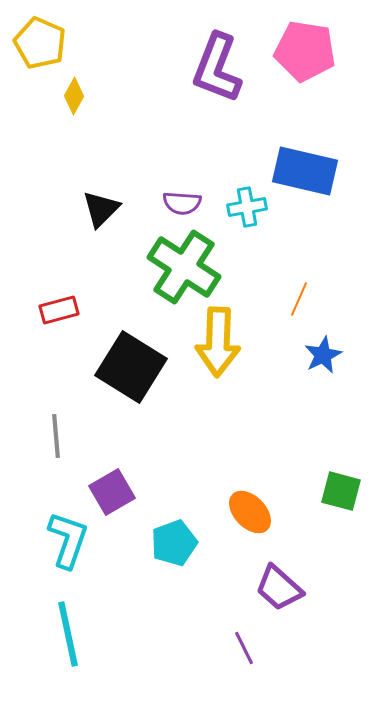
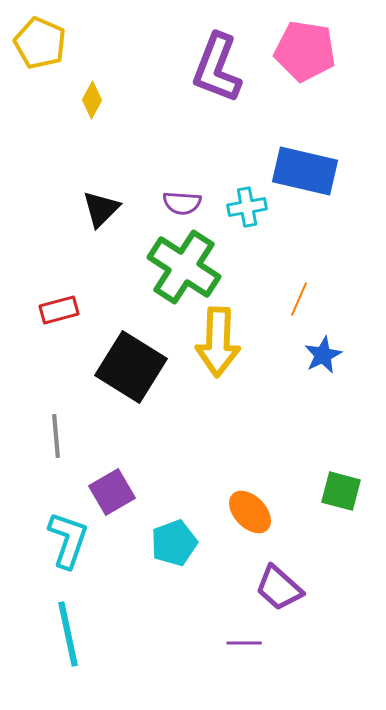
yellow diamond: moved 18 px right, 4 px down
purple line: moved 5 px up; rotated 64 degrees counterclockwise
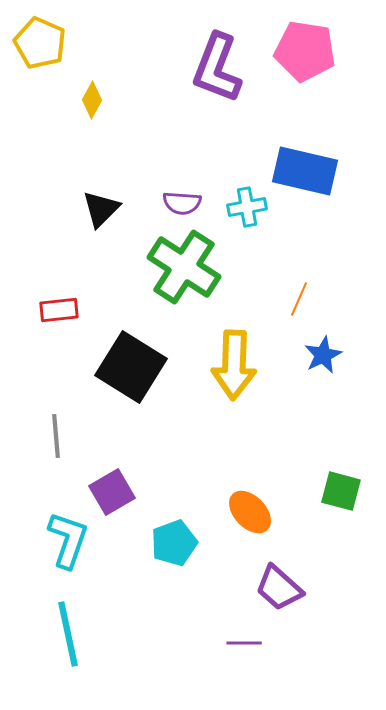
red rectangle: rotated 9 degrees clockwise
yellow arrow: moved 16 px right, 23 px down
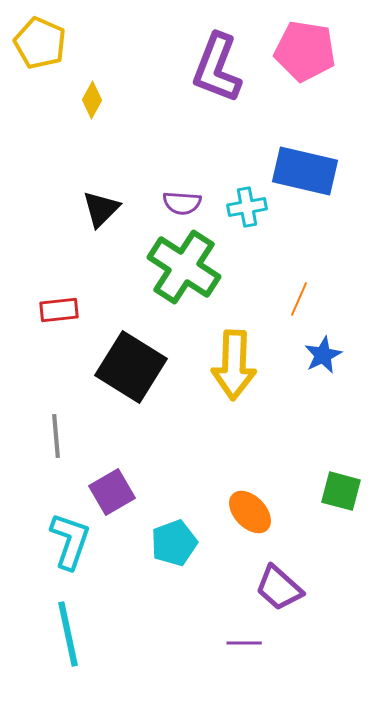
cyan L-shape: moved 2 px right, 1 px down
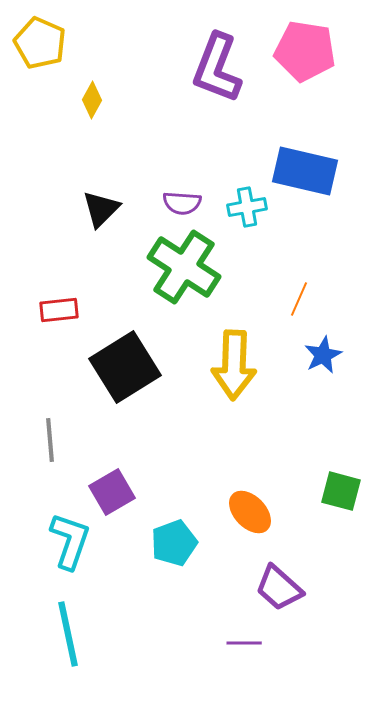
black square: moved 6 px left; rotated 26 degrees clockwise
gray line: moved 6 px left, 4 px down
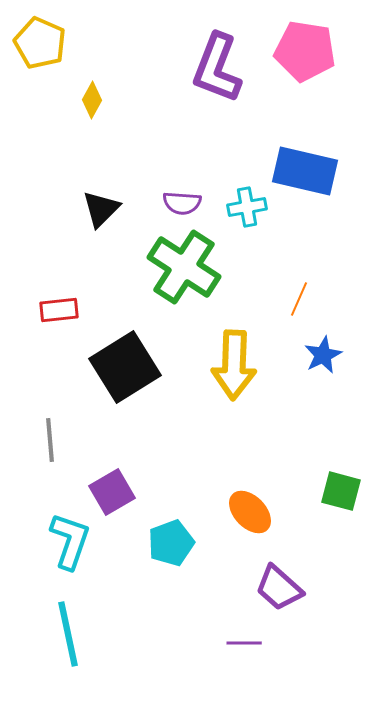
cyan pentagon: moved 3 px left
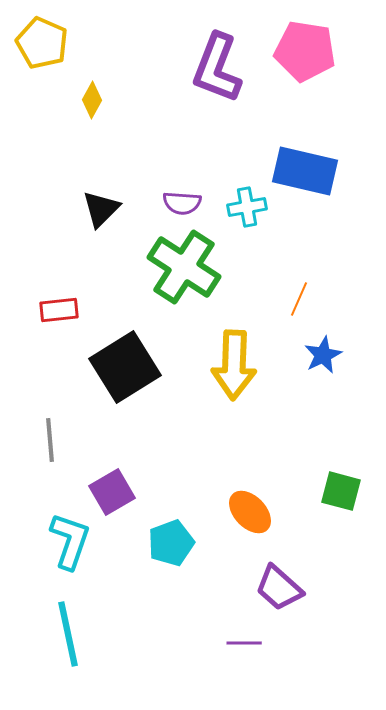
yellow pentagon: moved 2 px right
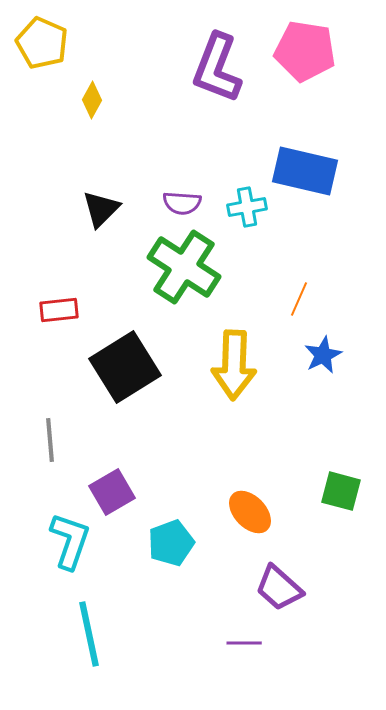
cyan line: moved 21 px right
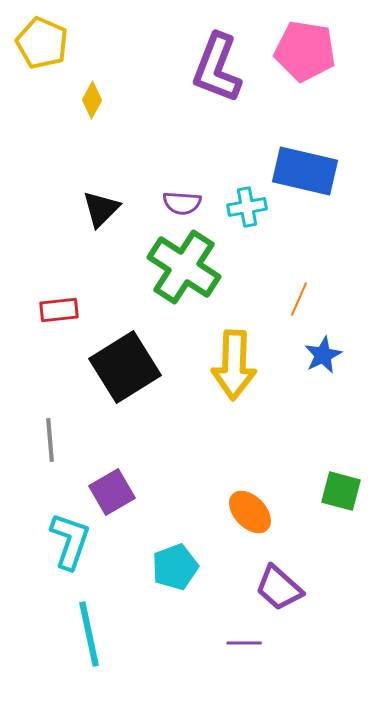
cyan pentagon: moved 4 px right, 24 px down
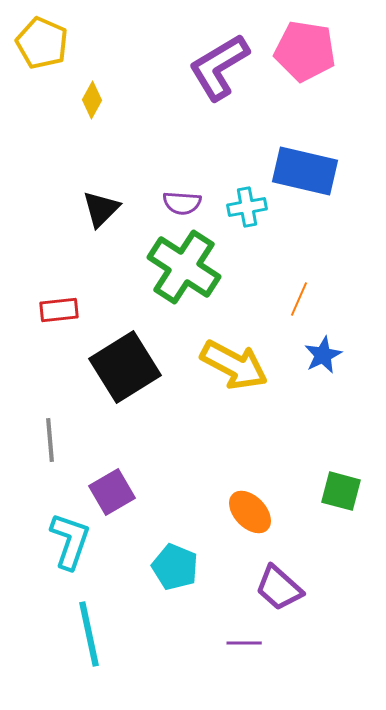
purple L-shape: moved 2 px right, 1 px up; rotated 38 degrees clockwise
yellow arrow: rotated 64 degrees counterclockwise
cyan pentagon: rotated 30 degrees counterclockwise
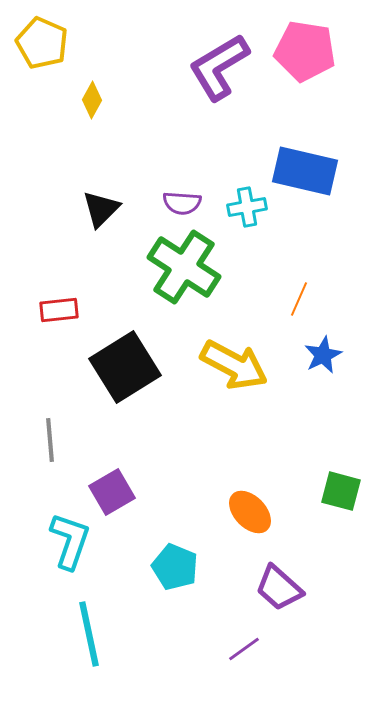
purple line: moved 6 px down; rotated 36 degrees counterclockwise
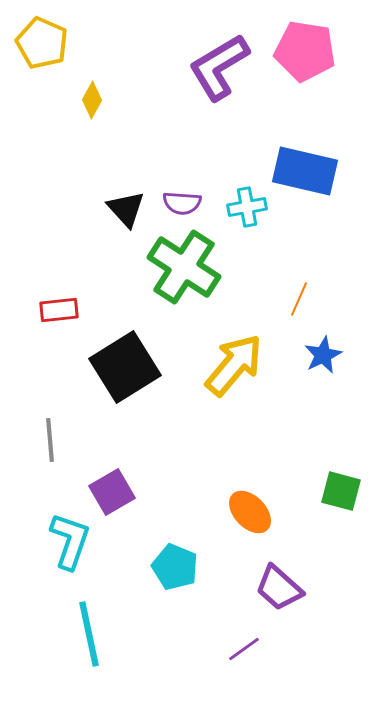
black triangle: moved 25 px right; rotated 27 degrees counterclockwise
yellow arrow: rotated 78 degrees counterclockwise
